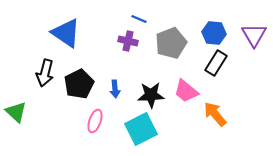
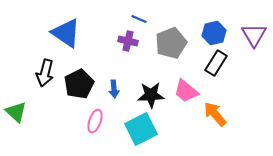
blue hexagon: rotated 20 degrees counterclockwise
blue arrow: moved 1 px left
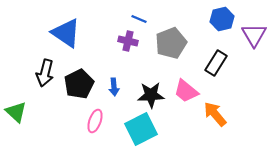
blue hexagon: moved 8 px right, 14 px up
blue arrow: moved 2 px up
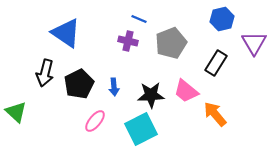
purple triangle: moved 8 px down
pink ellipse: rotated 20 degrees clockwise
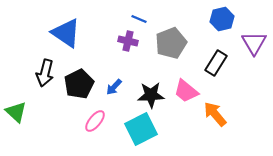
blue arrow: rotated 48 degrees clockwise
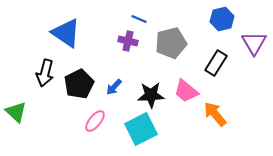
gray pentagon: rotated 8 degrees clockwise
